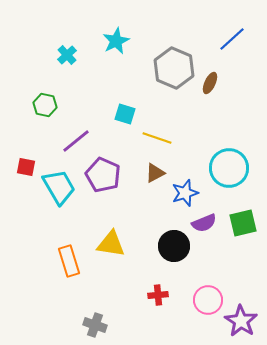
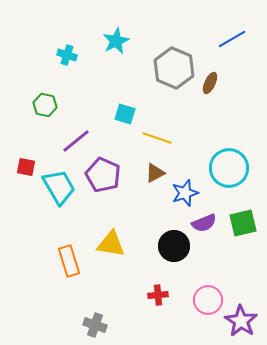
blue line: rotated 12 degrees clockwise
cyan cross: rotated 30 degrees counterclockwise
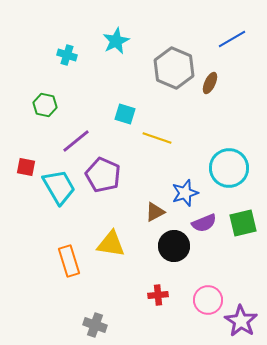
brown triangle: moved 39 px down
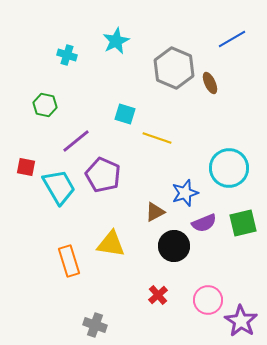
brown ellipse: rotated 50 degrees counterclockwise
red cross: rotated 36 degrees counterclockwise
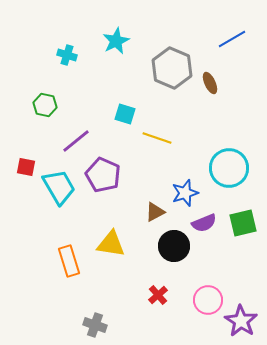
gray hexagon: moved 2 px left
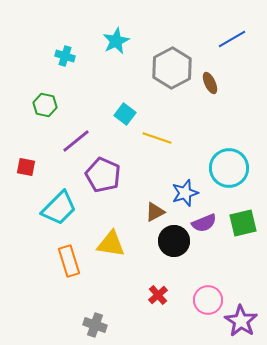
cyan cross: moved 2 px left, 1 px down
gray hexagon: rotated 9 degrees clockwise
cyan square: rotated 20 degrees clockwise
cyan trapezoid: moved 21 px down; rotated 75 degrees clockwise
black circle: moved 5 px up
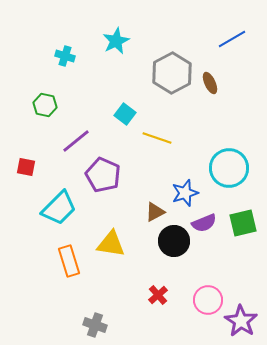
gray hexagon: moved 5 px down
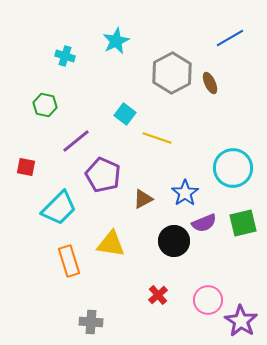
blue line: moved 2 px left, 1 px up
cyan circle: moved 4 px right
blue star: rotated 16 degrees counterclockwise
brown triangle: moved 12 px left, 13 px up
gray cross: moved 4 px left, 3 px up; rotated 15 degrees counterclockwise
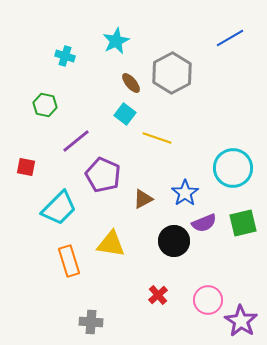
brown ellipse: moved 79 px left; rotated 15 degrees counterclockwise
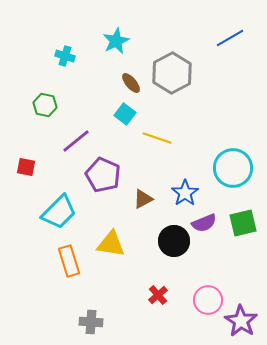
cyan trapezoid: moved 4 px down
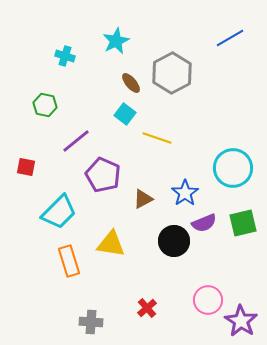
red cross: moved 11 px left, 13 px down
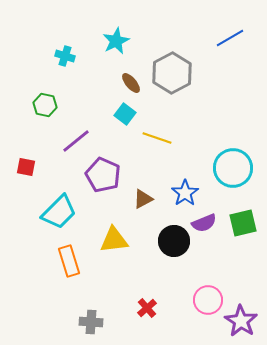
yellow triangle: moved 3 px right, 4 px up; rotated 16 degrees counterclockwise
